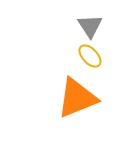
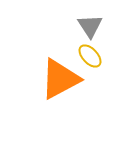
orange triangle: moved 17 px left, 19 px up; rotated 6 degrees counterclockwise
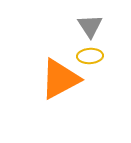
yellow ellipse: rotated 50 degrees counterclockwise
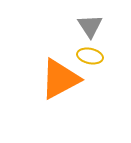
yellow ellipse: rotated 15 degrees clockwise
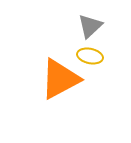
gray triangle: rotated 20 degrees clockwise
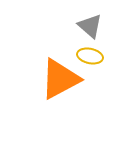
gray triangle: rotated 36 degrees counterclockwise
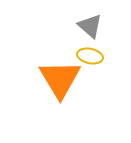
orange triangle: rotated 33 degrees counterclockwise
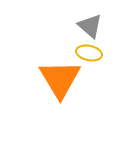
yellow ellipse: moved 1 px left, 3 px up
